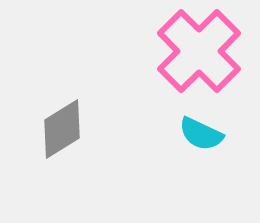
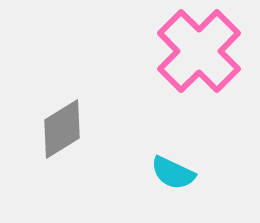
cyan semicircle: moved 28 px left, 39 px down
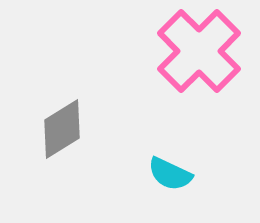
cyan semicircle: moved 3 px left, 1 px down
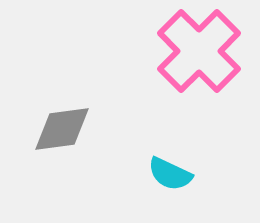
gray diamond: rotated 24 degrees clockwise
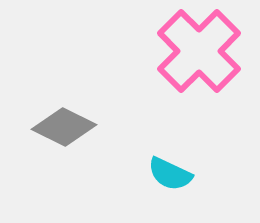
gray diamond: moved 2 px right, 2 px up; rotated 34 degrees clockwise
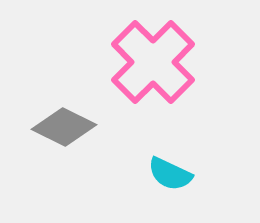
pink cross: moved 46 px left, 11 px down
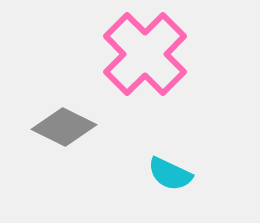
pink cross: moved 8 px left, 8 px up
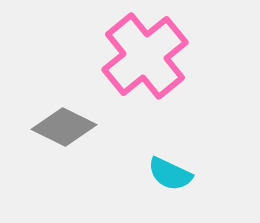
pink cross: moved 2 px down; rotated 6 degrees clockwise
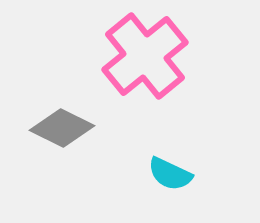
gray diamond: moved 2 px left, 1 px down
